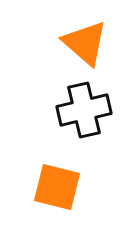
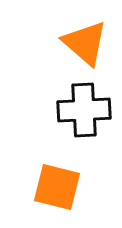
black cross: rotated 10 degrees clockwise
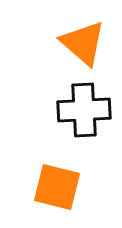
orange triangle: moved 2 px left
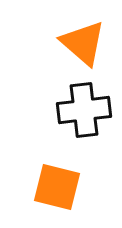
black cross: rotated 4 degrees counterclockwise
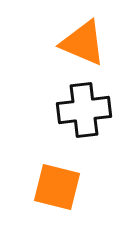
orange triangle: rotated 18 degrees counterclockwise
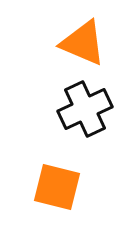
black cross: moved 1 px right, 1 px up; rotated 18 degrees counterclockwise
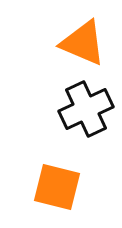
black cross: moved 1 px right
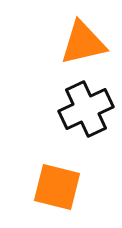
orange triangle: rotated 36 degrees counterclockwise
